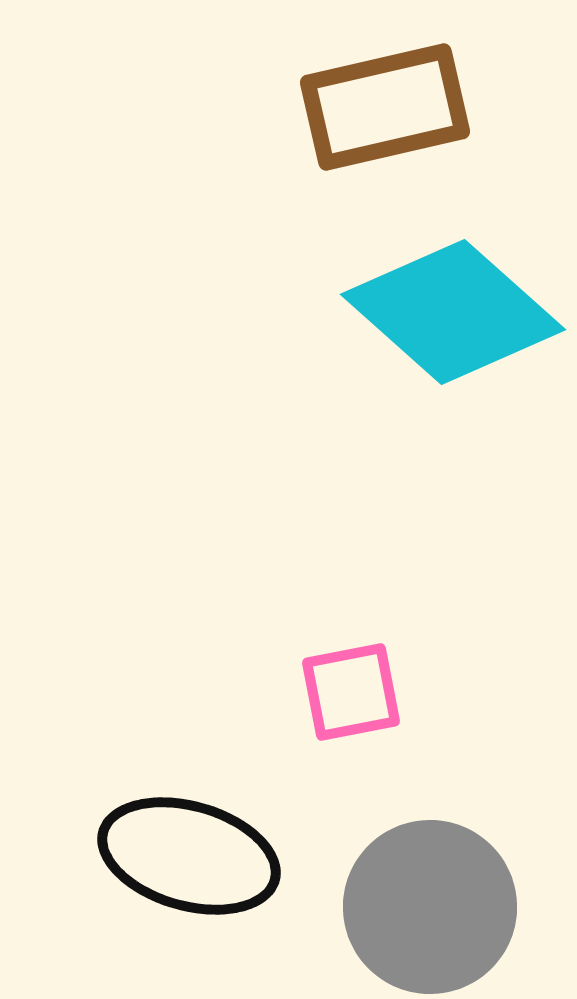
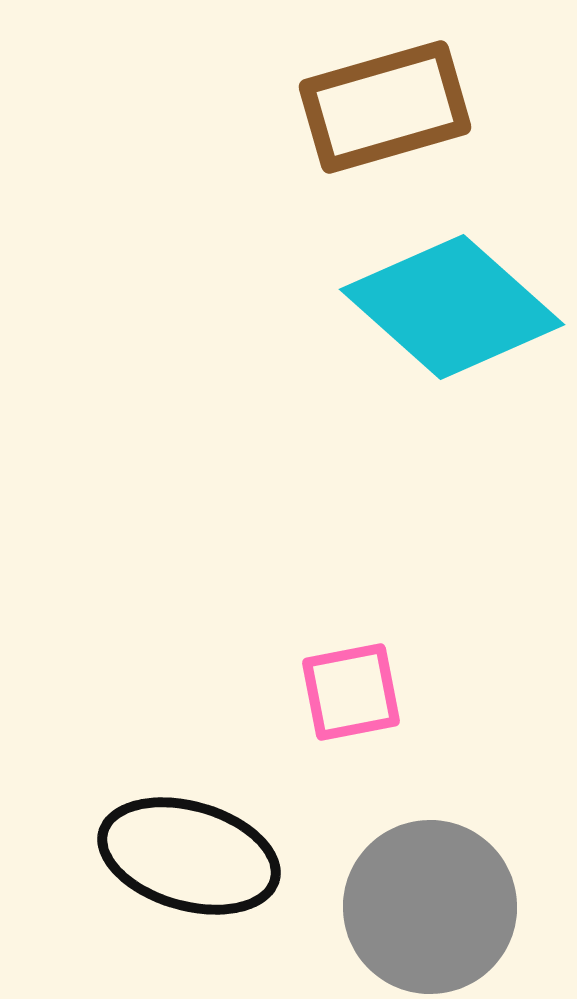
brown rectangle: rotated 3 degrees counterclockwise
cyan diamond: moved 1 px left, 5 px up
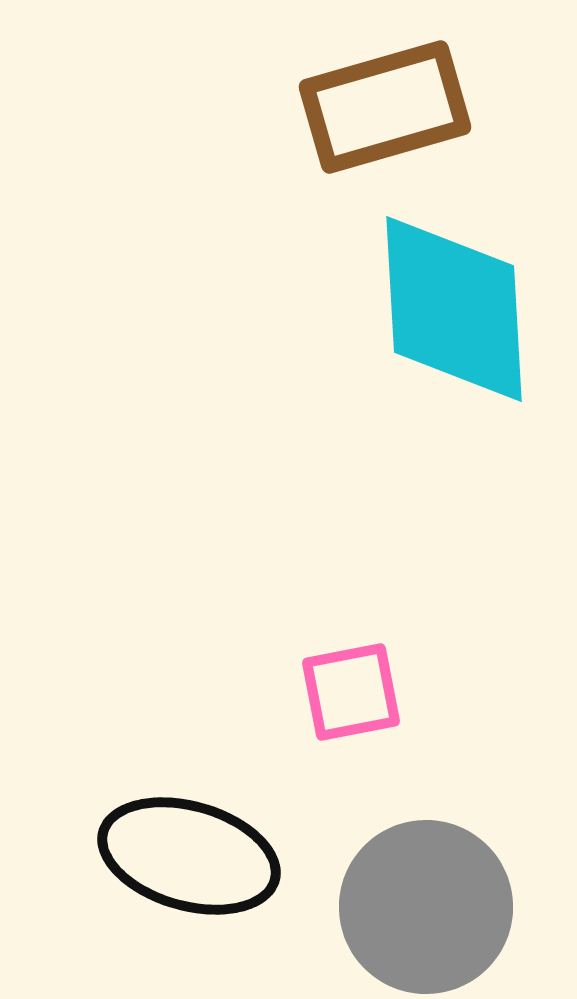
cyan diamond: moved 2 px right, 2 px down; rotated 45 degrees clockwise
gray circle: moved 4 px left
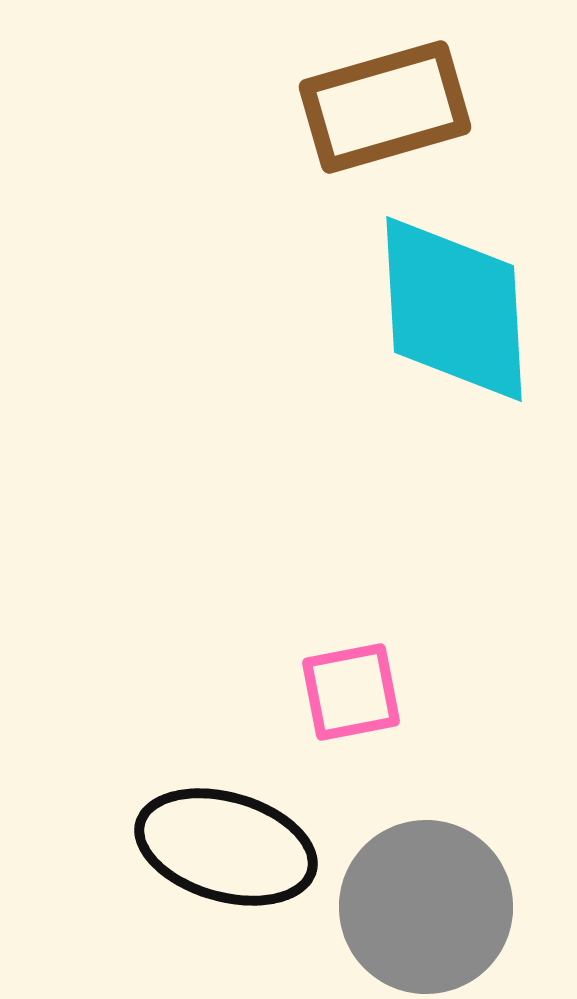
black ellipse: moved 37 px right, 9 px up
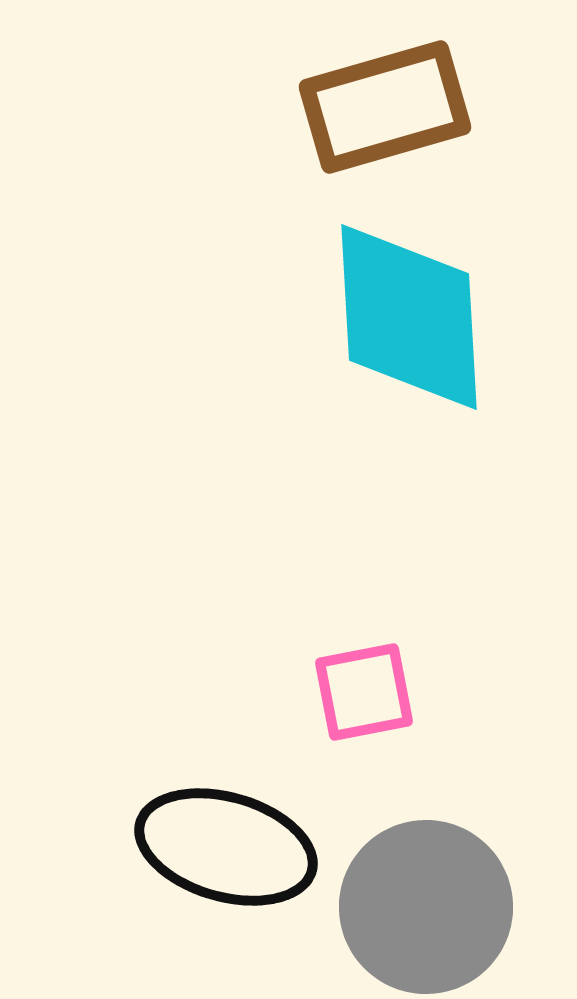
cyan diamond: moved 45 px left, 8 px down
pink square: moved 13 px right
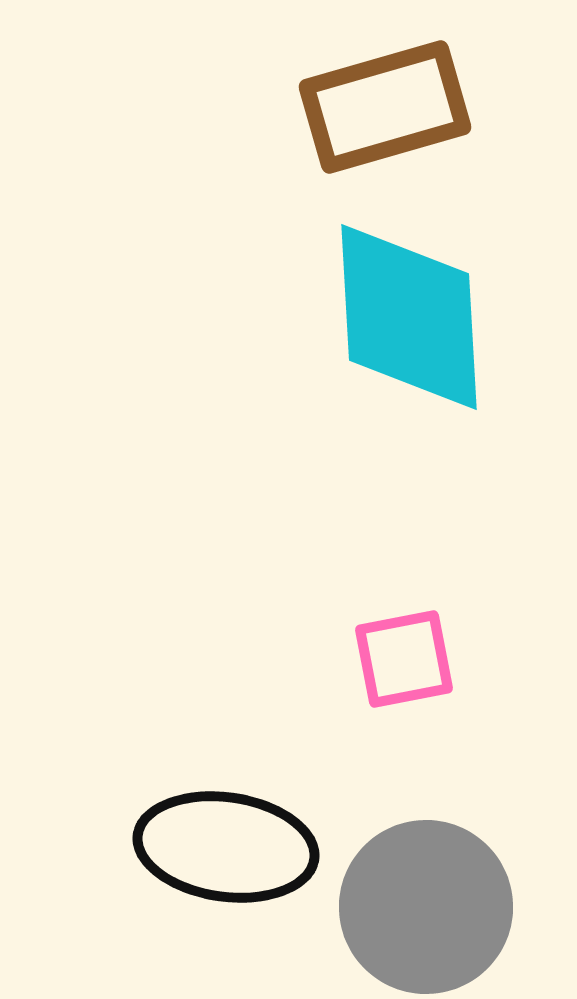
pink square: moved 40 px right, 33 px up
black ellipse: rotated 8 degrees counterclockwise
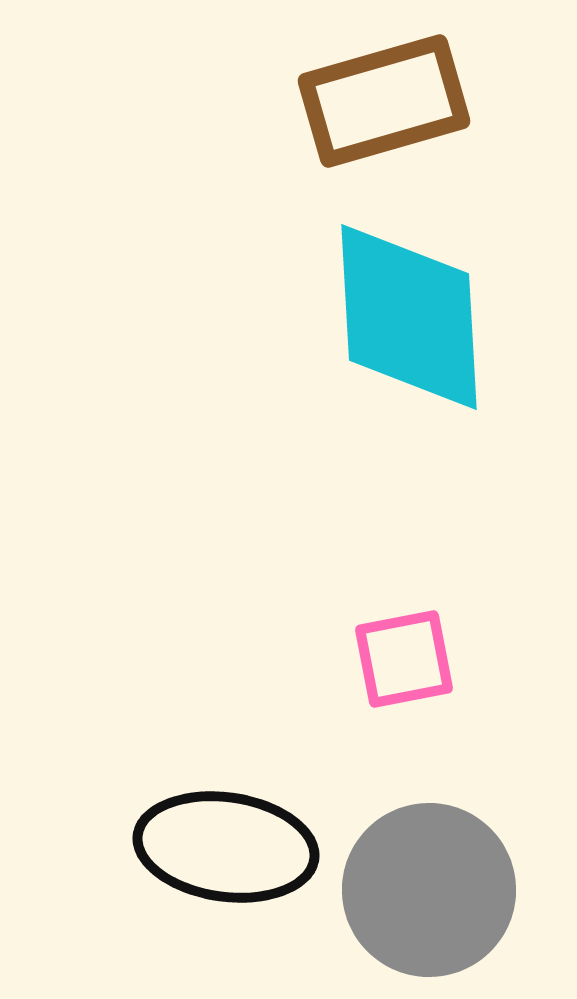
brown rectangle: moved 1 px left, 6 px up
gray circle: moved 3 px right, 17 px up
